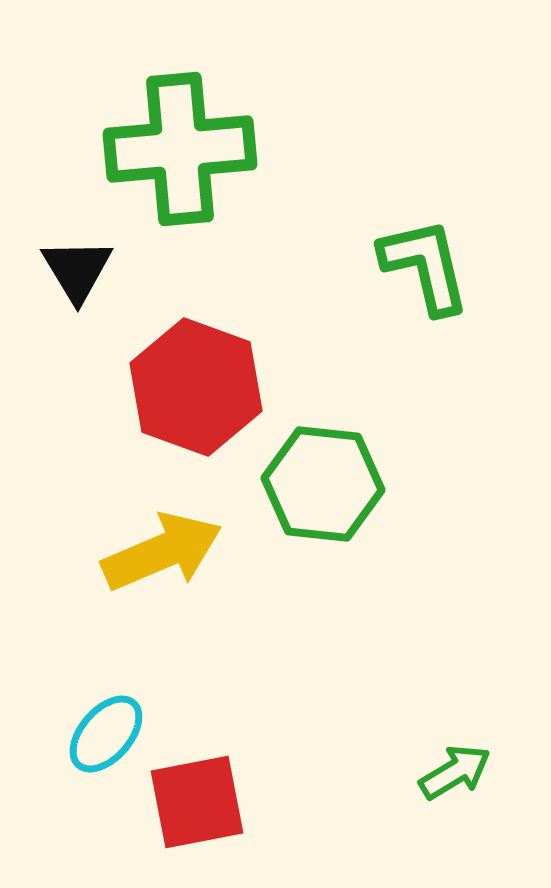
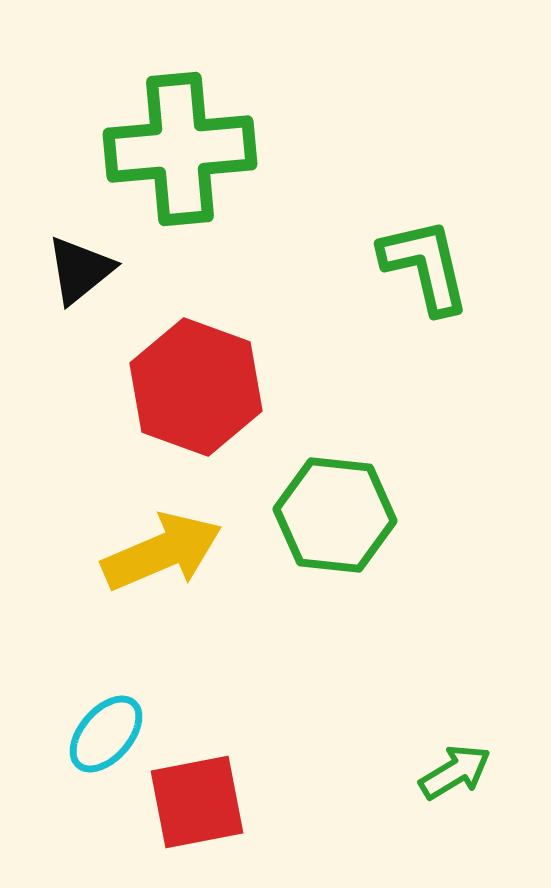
black triangle: moved 3 px right; rotated 22 degrees clockwise
green hexagon: moved 12 px right, 31 px down
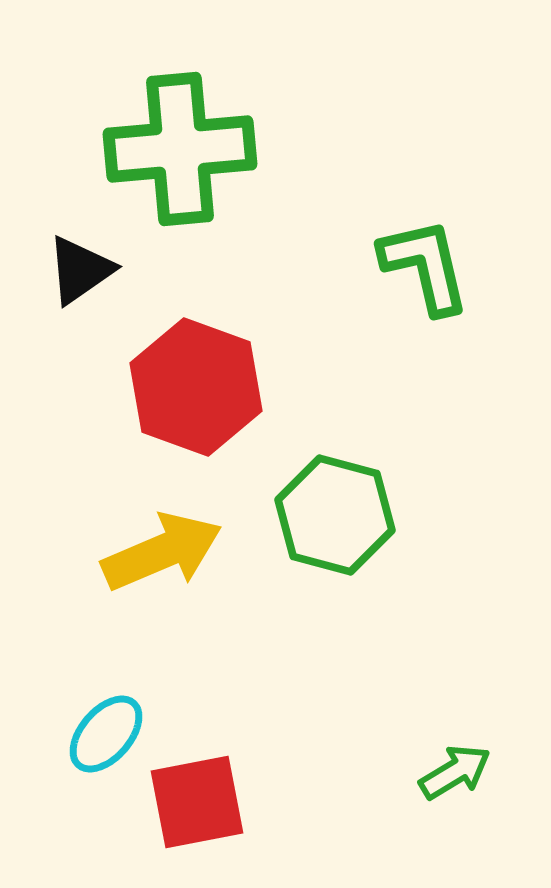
black triangle: rotated 4 degrees clockwise
green hexagon: rotated 9 degrees clockwise
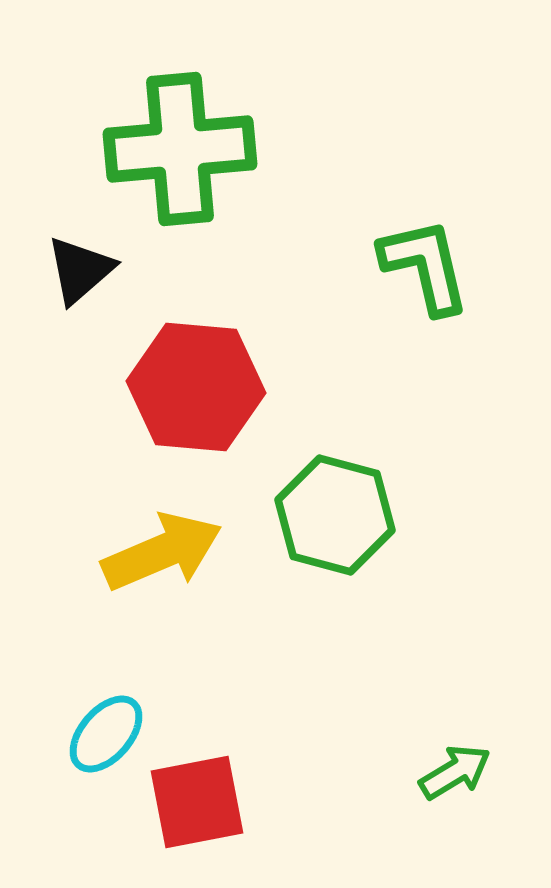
black triangle: rotated 6 degrees counterclockwise
red hexagon: rotated 15 degrees counterclockwise
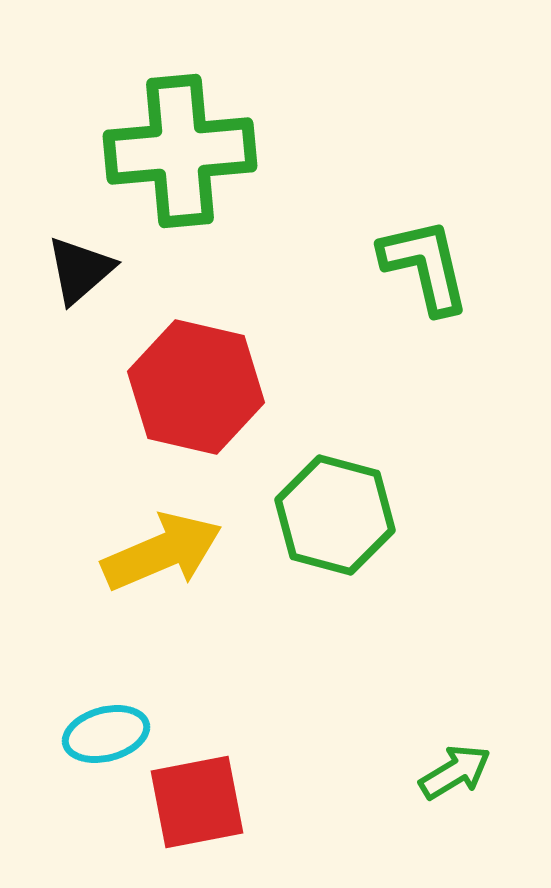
green cross: moved 2 px down
red hexagon: rotated 8 degrees clockwise
cyan ellipse: rotated 34 degrees clockwise
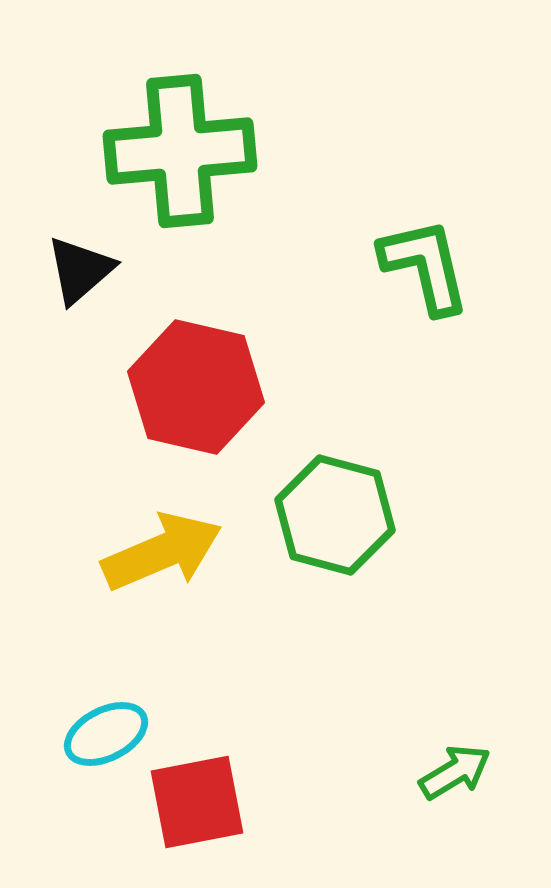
cyan ellipse: rotated 12 degrees counterclockwise
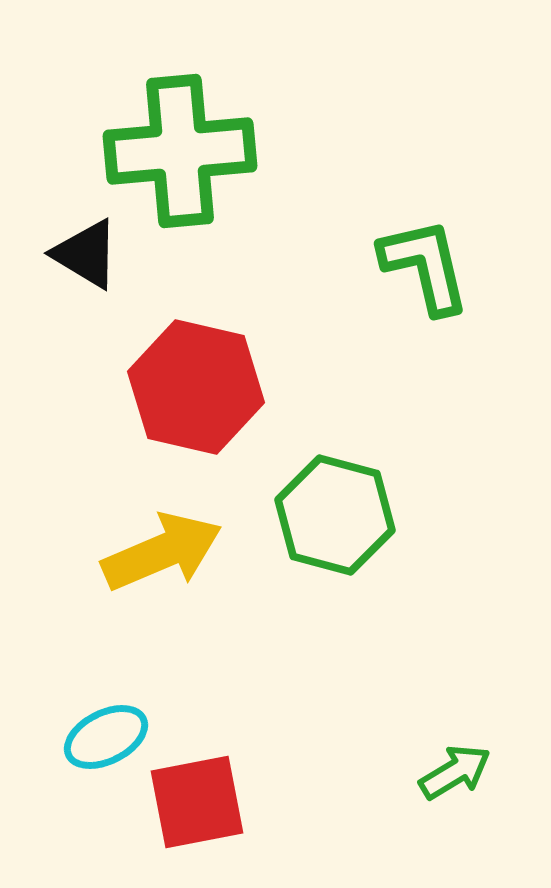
black triangle: moved 6 px right, 16 px up; rotated 48 degrees counterclockwise
cyan ellipse: moved 3 px down
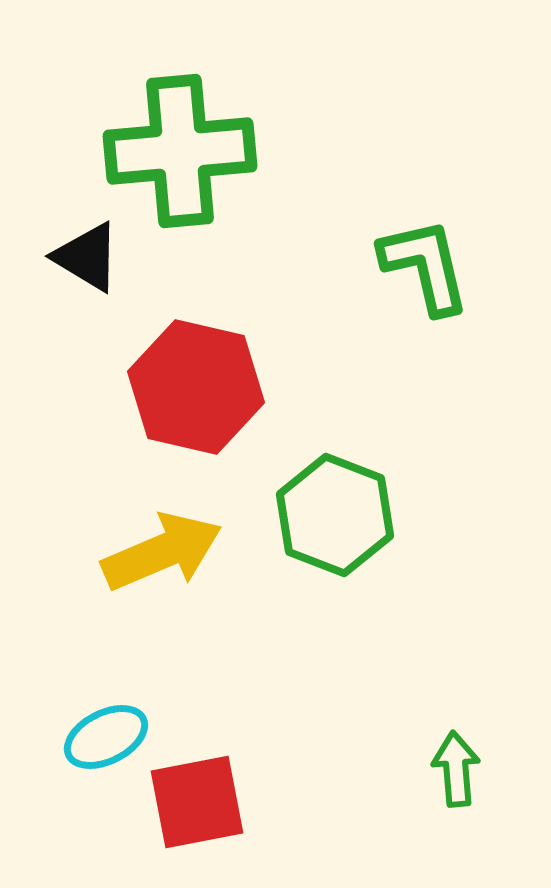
black triangle: moved 1 px right, 3 px down
green hexagon: rotated 6 degrees clockwise
green arrow: moved 1 px right, 3 px up; rotated 64 degrees counterclockwise
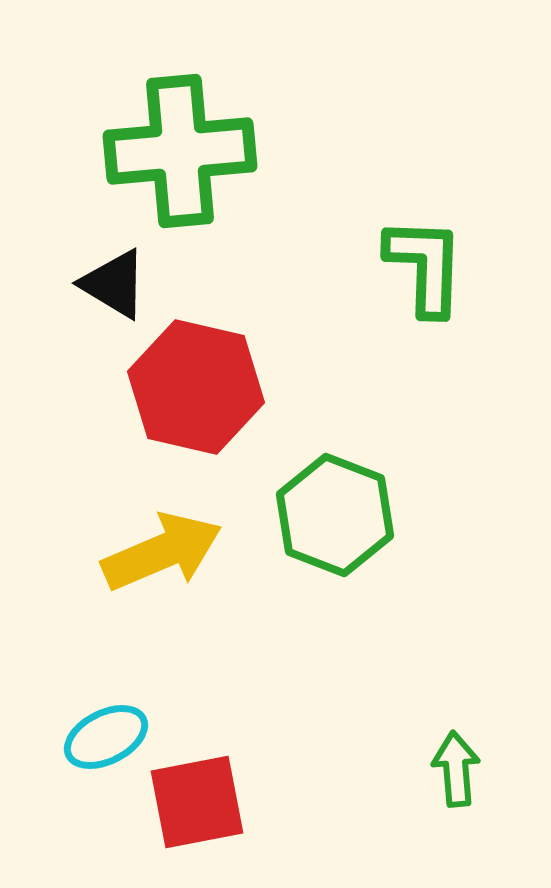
black triangle: moved 27 px right, 27 px down
green L-shape: rotated 15 degrees clockwise
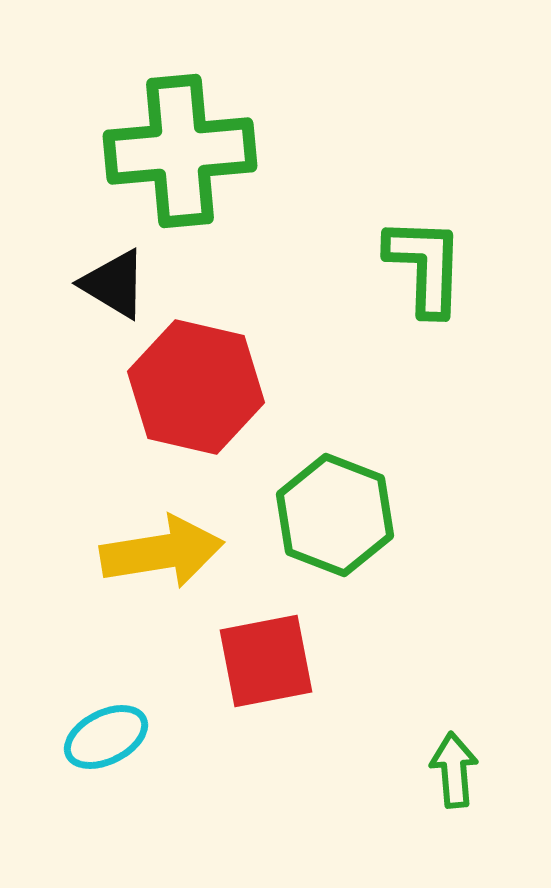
yellow arrow: rotated 14 degrees clockwise
green arrow: moved 2 px left, 1 px down
red square: moved 69 px right, 141 px up
